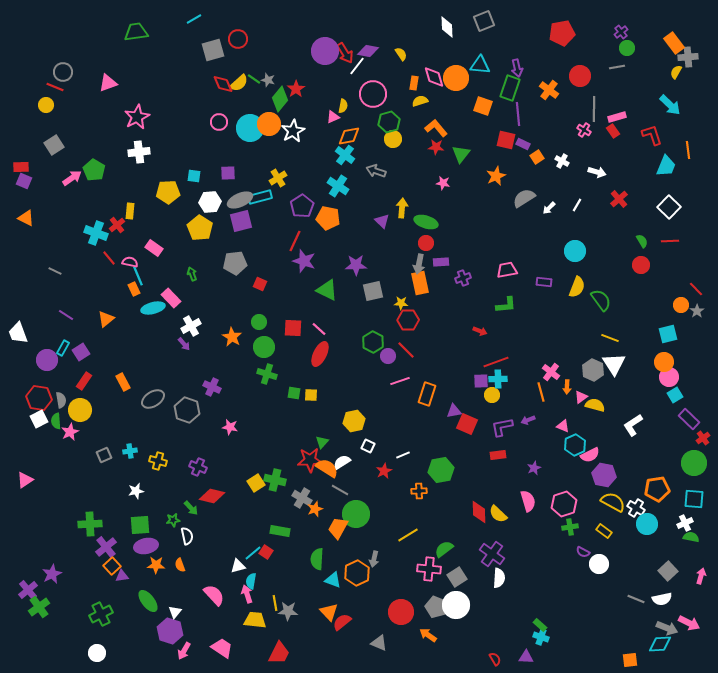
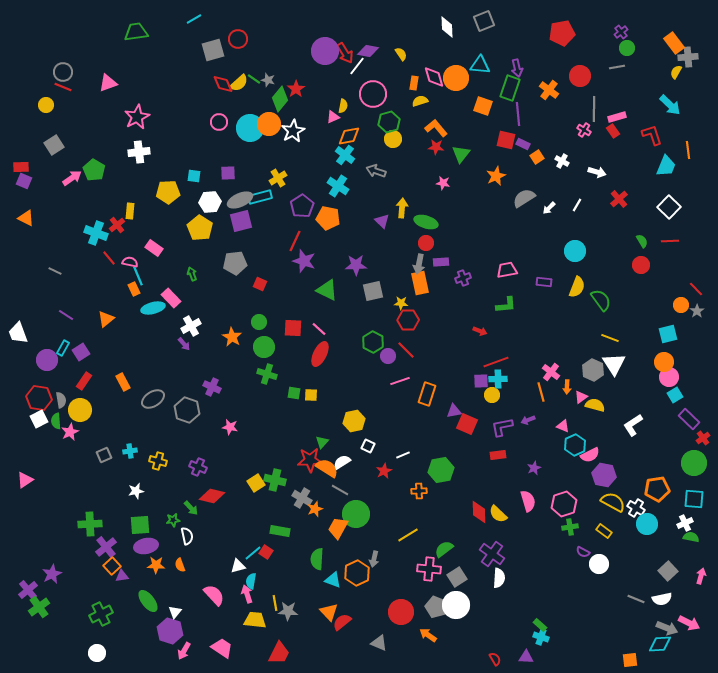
red line at (55, 87): moved 8 px right
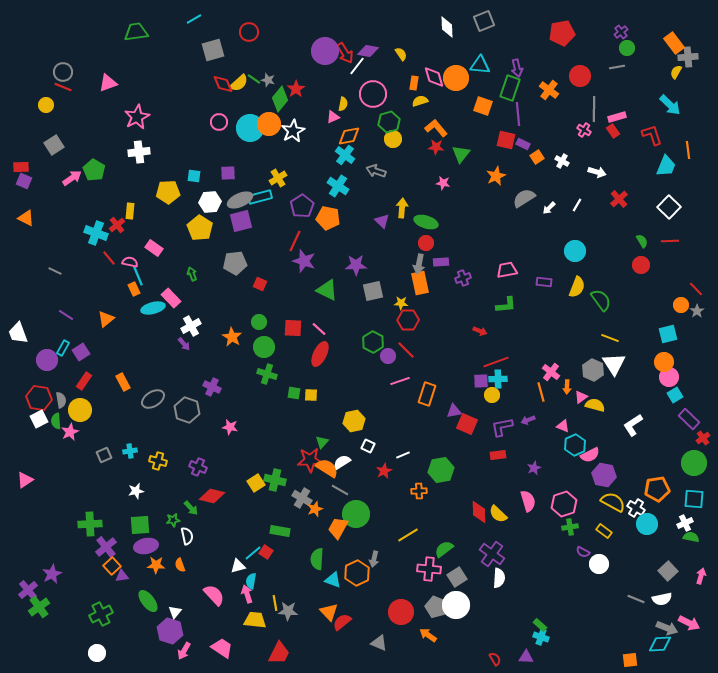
red circle at (238, 39): moved 11 px right, 7 px up
yellow semicircle at (343, 106): moved 2 px up
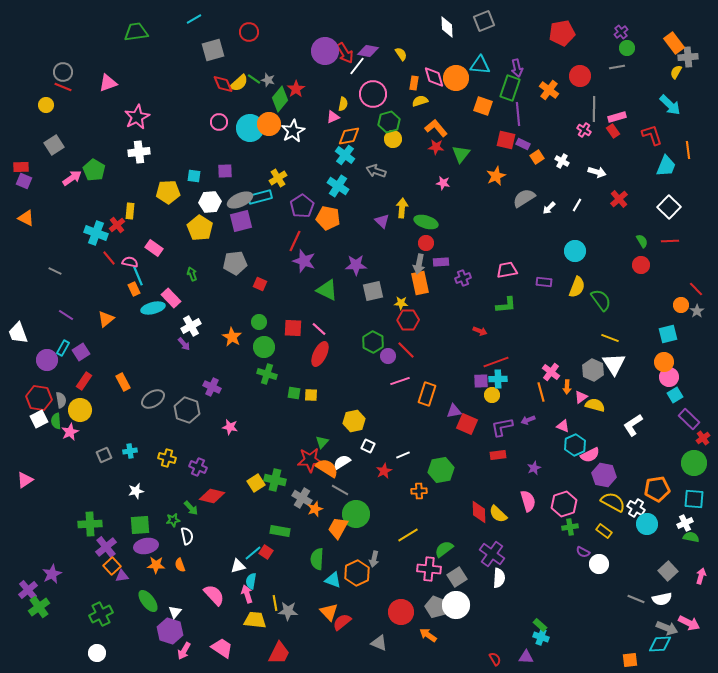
purple square at (228, 173): moved 3 px left, 2 px up
yellow cross at (158, 461): moved 9 px right, 3 px up
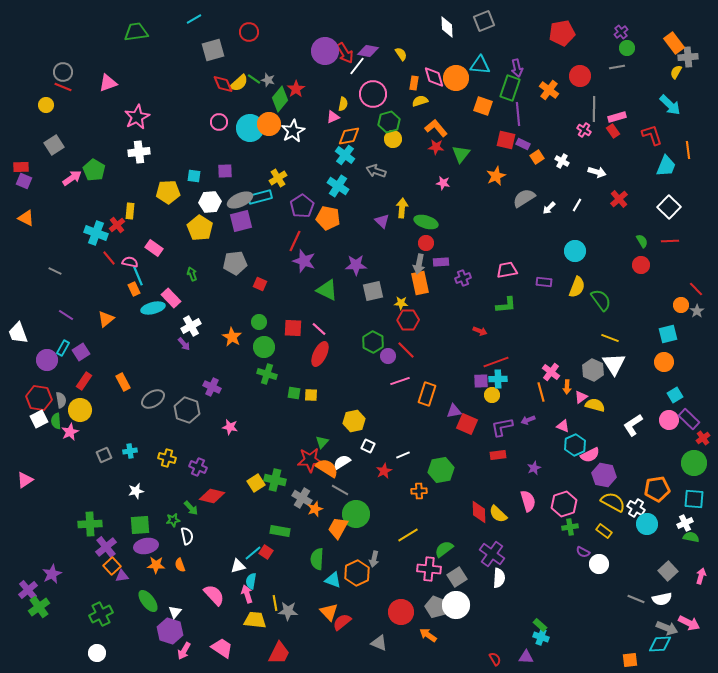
pink circle at (669, 377): moved 43 px down
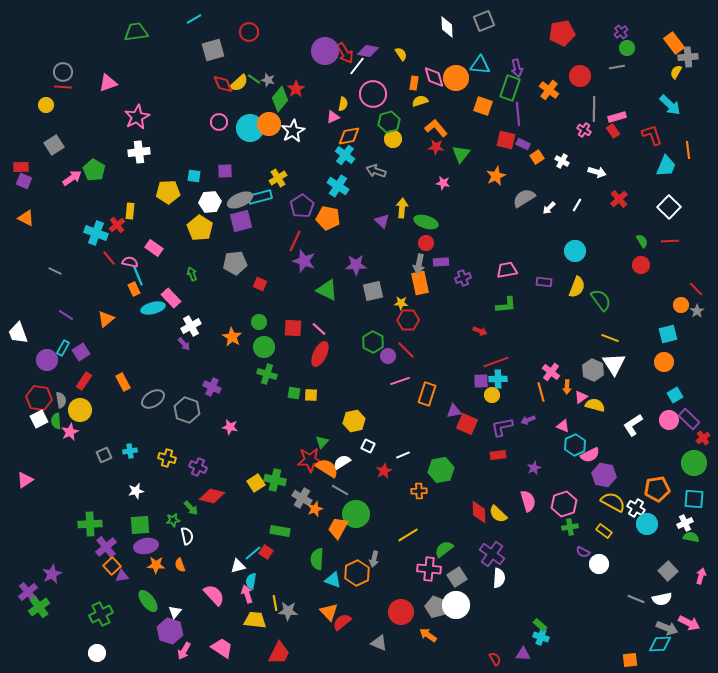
red line at (63, 87): rotated 18 degrees counterclockwise
purple cross at (28, 590): moved 2 px down
purple triangle at (526, 657): moved 3 px left, 3 px up
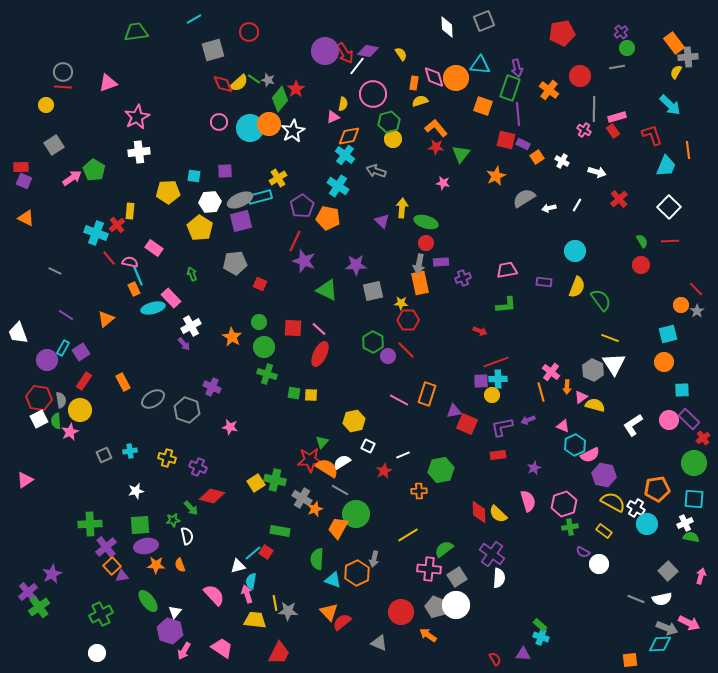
white arrow at (549, 208): rotated 32 degrees clockwise
pink line at (400, 381): moved 1 px left, 19 px down; rotated 48 degrees clockwise
cyan square at (675, 395): moved 7 px right, 5 px up; rotated 28 degrees clockwise
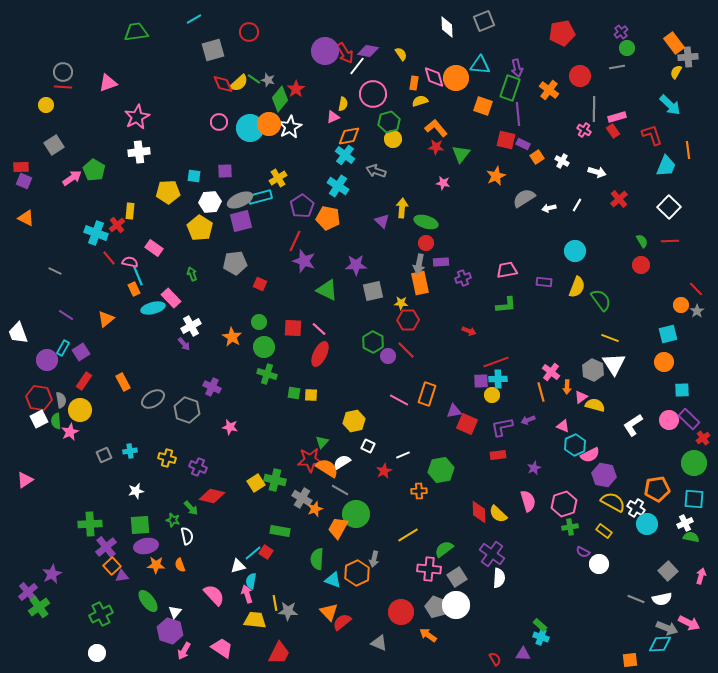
white star at (293, 131): moved 3 px left, 4 px up
red arrow at (480, 331): moved 11 px left
green star at (173, 520): rotated 24 degrees clockwise
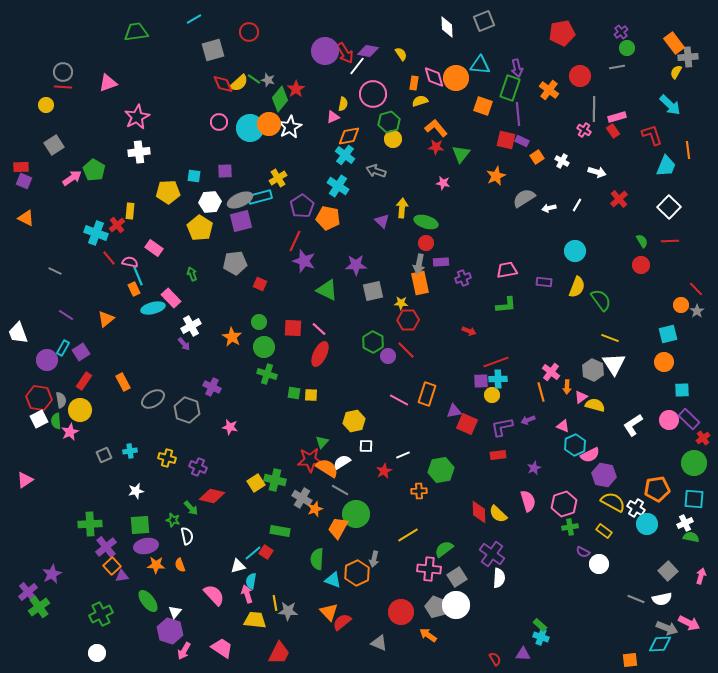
purple rectangle at (523, 144): moved 1 px left, 3 px up
white square at (368, 446): moved 2 px left; rotated 24 degrees counterclockwise
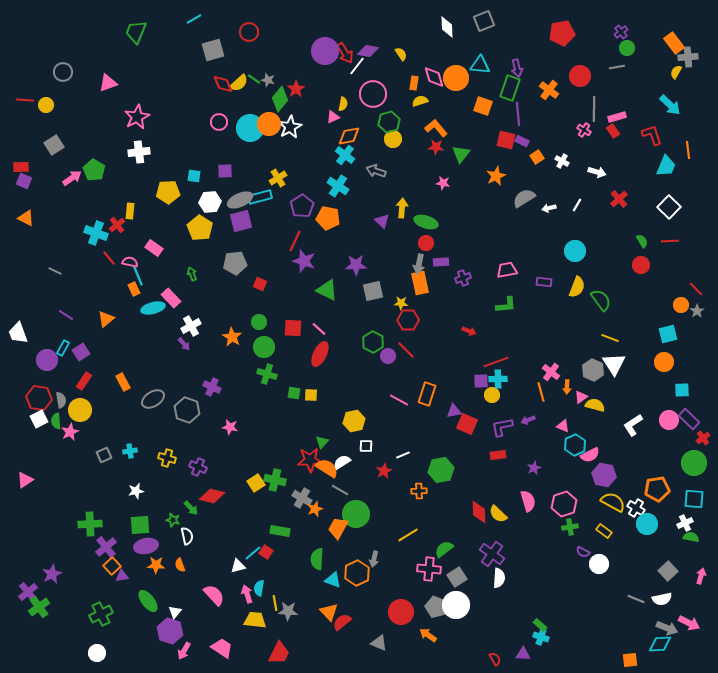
green trapezoid at (136, 32): rotated 60 degrees counterclockwise
red line at (63, 87): moved 38 px left, 13 px down
cyan semicircle at (251, 581): moved 8 px right, 7 px down
